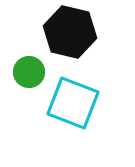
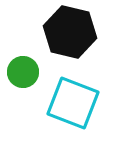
green circle: moved 6 px left
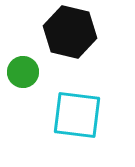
cyan square: moved 4 px right, 12 px down; rotated 14 degrees counterclockwise
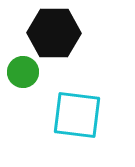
black hexagon: moved 16 px left, 1 px down; rotated 12 degrees counterclockwise
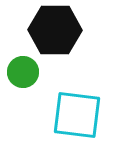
black hexagon: moved 1 px right, 3 px up
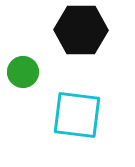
black hexagon: moved 26 px right
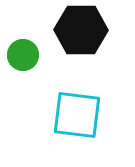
green circle: moved 17 px up
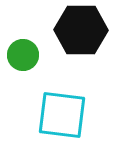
cyan square: moved 15 px left
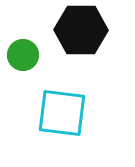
cyan square: moved 2 px up
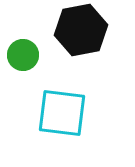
black hexagon: rotated 12 degrees counterclockwise
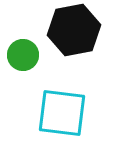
black hexagon: moved 7 px left
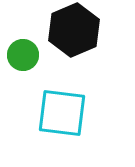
black hexagon: rotated 12 degrees counterclockwise
